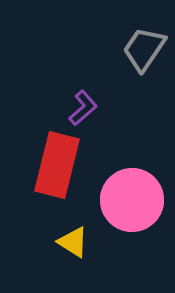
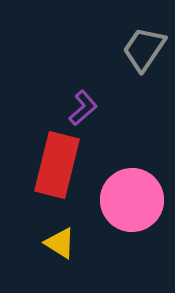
yellow triangle: moved 13 px left, 1 px down
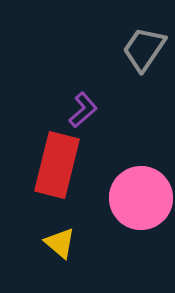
purple L-shape: moved 2 px down
pink circle: moved 9 px right, 2 px up
yellow triangle: rotated 8 degrees clockwise
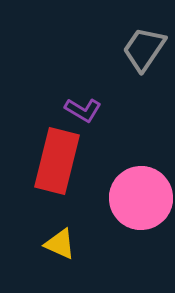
purple L-shape: rotated 72 degrees clockwise
red rectangle: moved 4 px up
yellow triangle: moved 1 px down; rotated 16 degrees counterclockwise
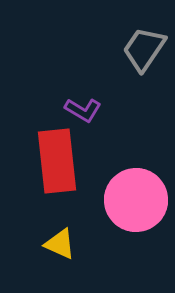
red rectangle: rotated 20 degrees counterclockwise
pink circle: moved 5 px left, 2 px down
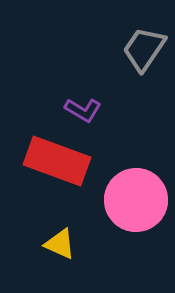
red rectangle: rotated 64 degrees counterclockwise
